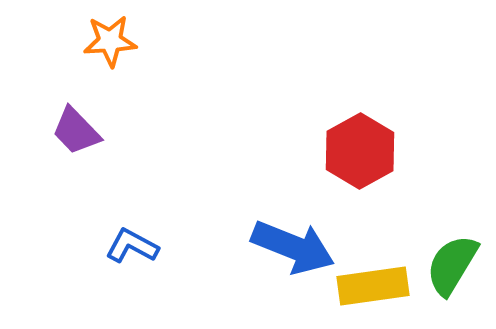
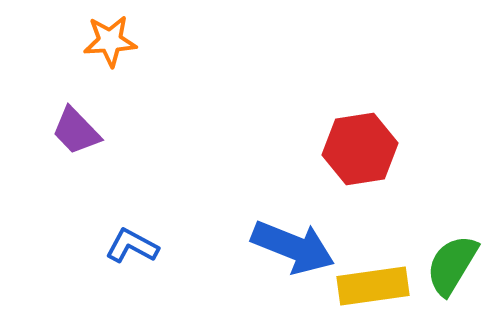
red hexagon: moved 2 px up; rotated 20 degrees clockwise
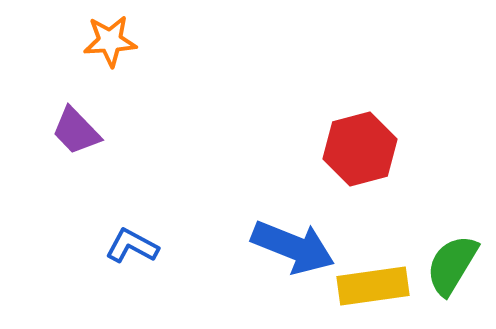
red hexagon: rotated 6 degrees counterclockwise
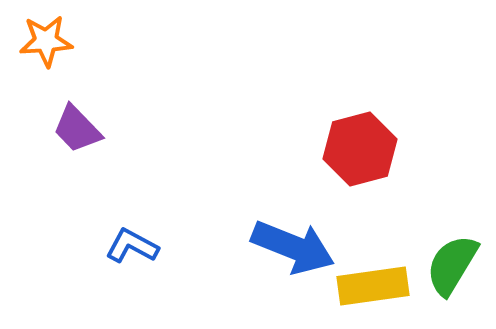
orange star: moved 64 px left
purple trapezoid: moved 1 px right, 2 px up
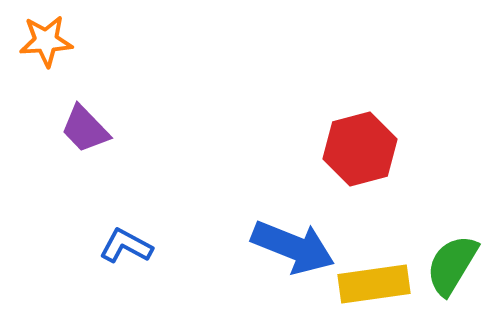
purple trapezoid: moved 8 px right
blue L-shape: moved 6 px left
yellow rectangle: moved 1 px right, 2 px up
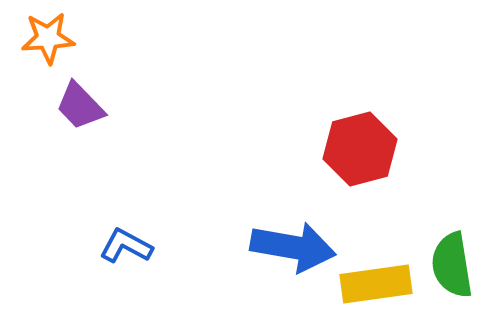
orange star: moved 2 px right, 3 px up
purple trapezoid: moved 5 px left, 23 px up
blue arrow: rotated 12 degrees counterclockwise
green semicircle: rotated 40 degrees counterclockwise
yellow rectangle: moved 2 px right
